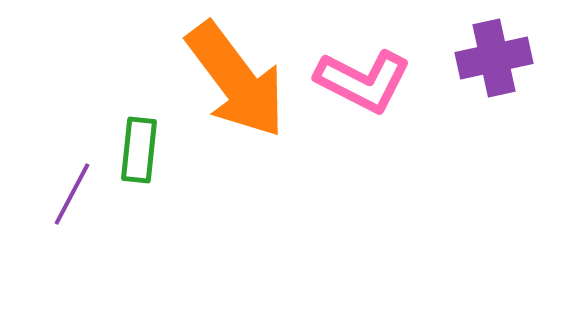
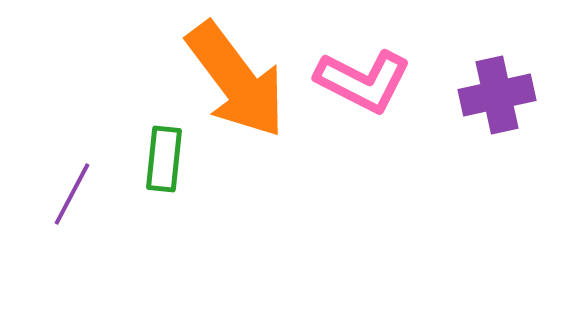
purple cross: moved 3 px right, 37 px down
green rectangle: moved 25 px right, 9 px down
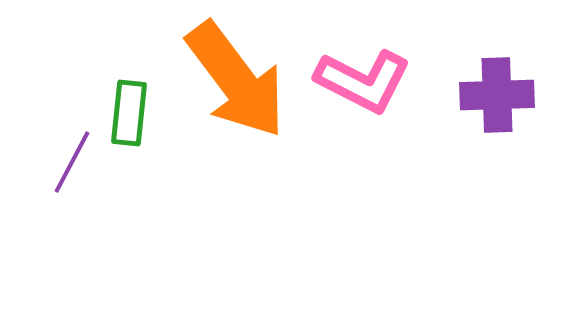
purple cross: rotated 10 degrees clockwise
green rectangle: moved 35 px left, 46 px up
purple line: moved 32 px up
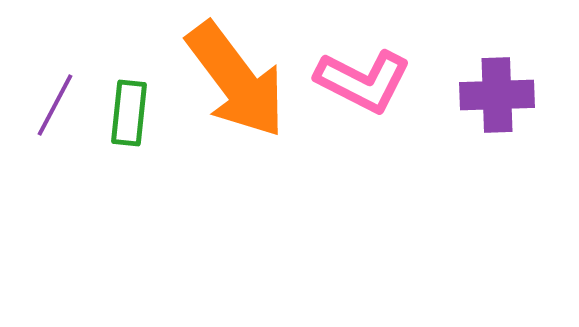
purple line: moved 17 px left, 57 px up
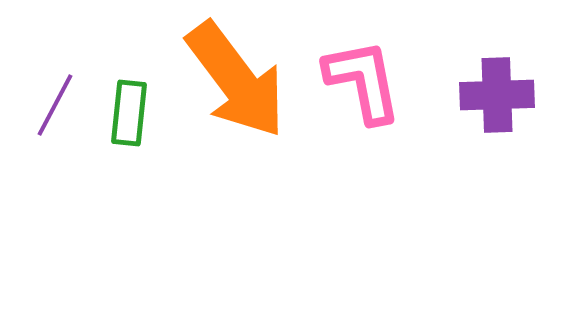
pink L-shape: rotated 128 degrees counterclockwise
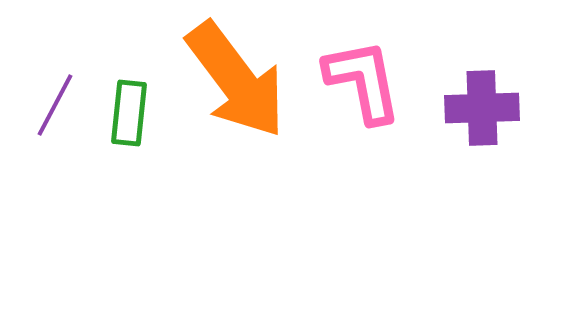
purple cross: moved 15 px left, 13 px down
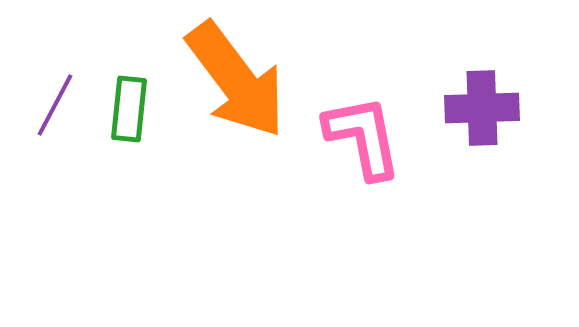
pink L-shape: moved 56 px down
green rectangle: moved 4 px up
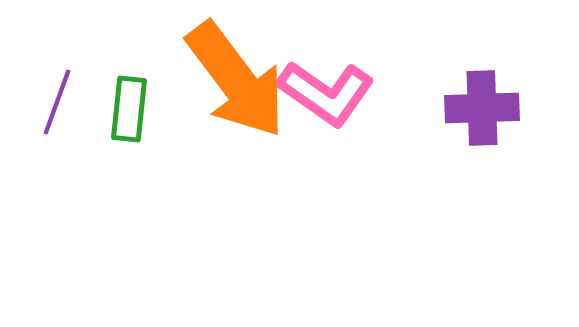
purple line: moved 2 px right, 3 px up; rotated 8 degrees counterclockwise
pink L-shape: moved 37 px left, 44 px up; rotated 136 degrees clockwise
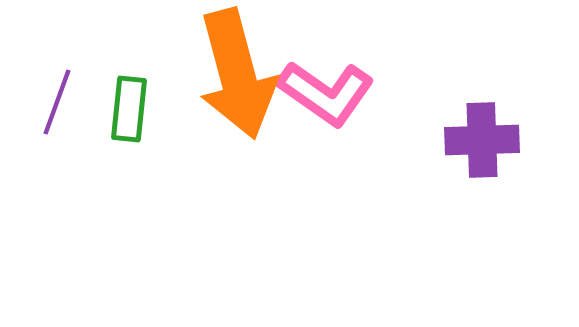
orange arrow: moved 1 px right, 6 px up; rotated 22 degrees clockwise
purple cross: moved 32 px down
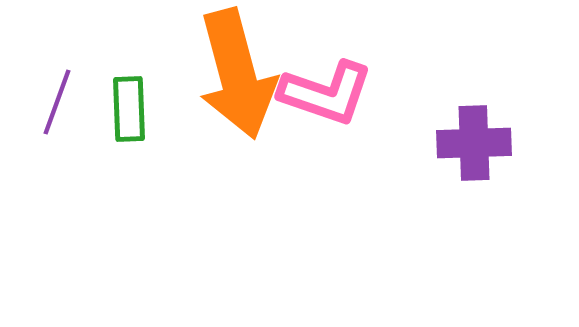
pink L-shape: rotated 16 degrees counterclockwise
green rectangle: rotated 8 degrees counterclockwise
purple cross: moved 8 px left, 3 px down
